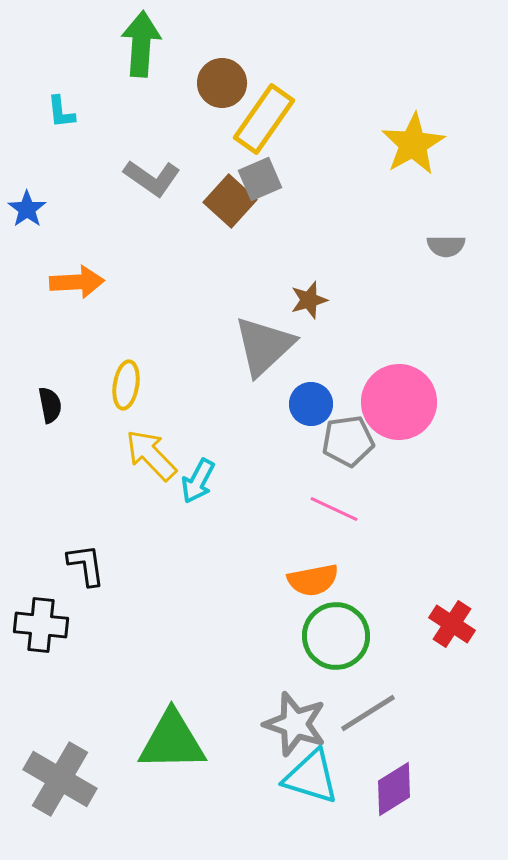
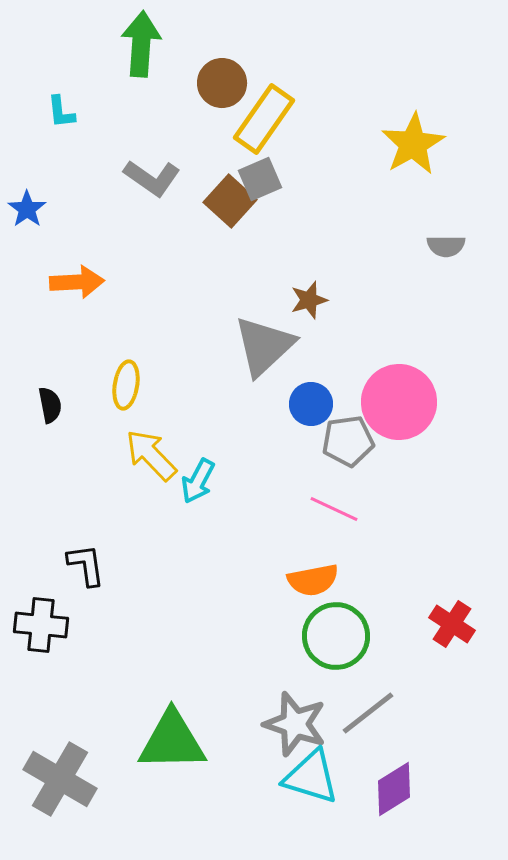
gray line: rotated 6 degrees counterclockwise
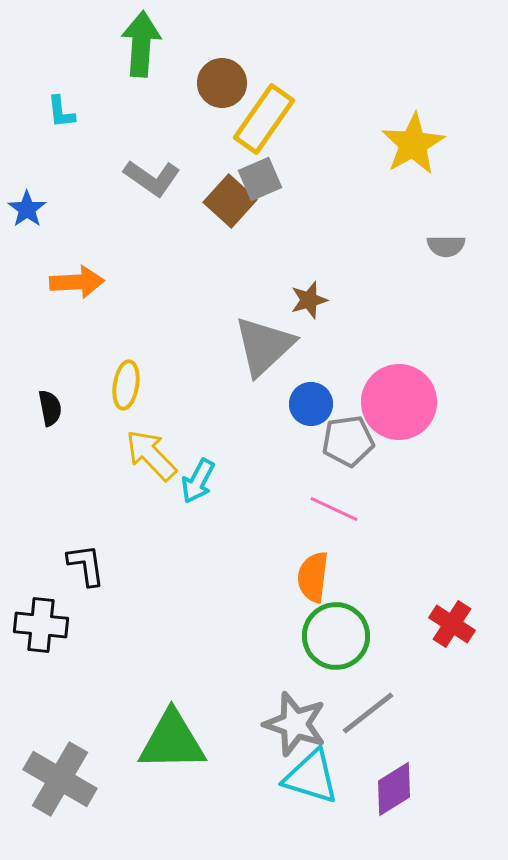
black semicircle: moved 3 px down
orange semicircle: moved 3 px up; rotated 108 degrees clockwise
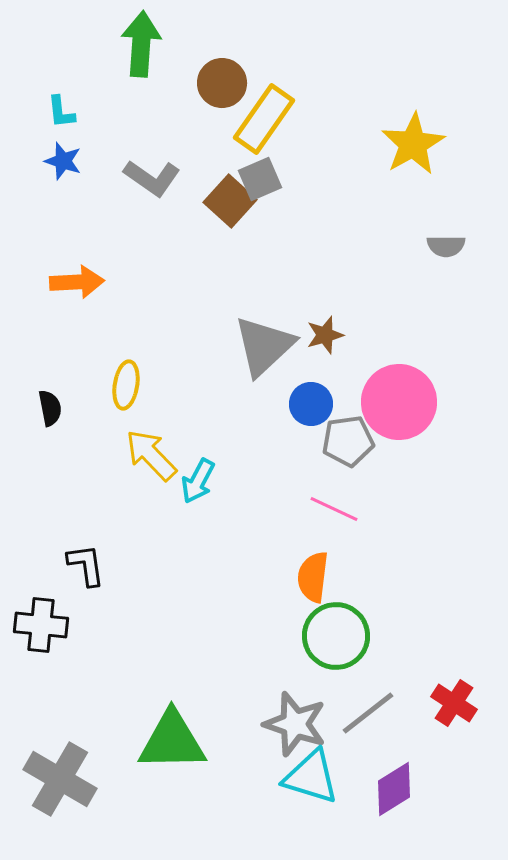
blue star: moved 36 px right, 48 px up; rotated 18 degrees counterclockwise
brown star: moved 16 px right, 35 px down
red cross: moved 2 px right, 79 px down
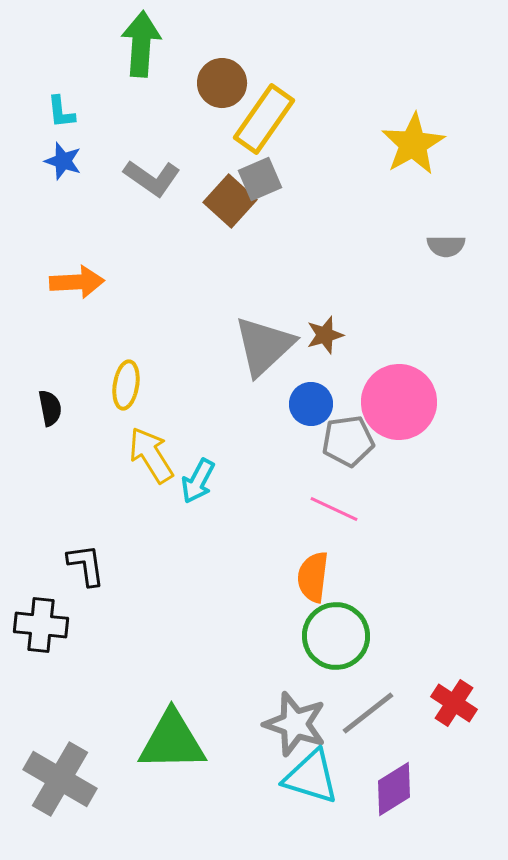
yellow arrow: rotated 12 degrees clockwise
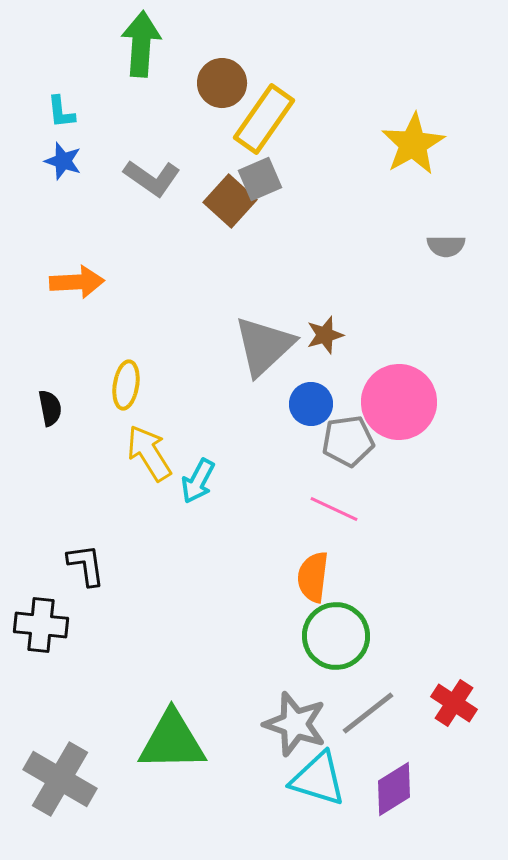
yellow arrow: moved 2 px left, 2 px up
cyan triangle: moved 7 px right, 2 px down
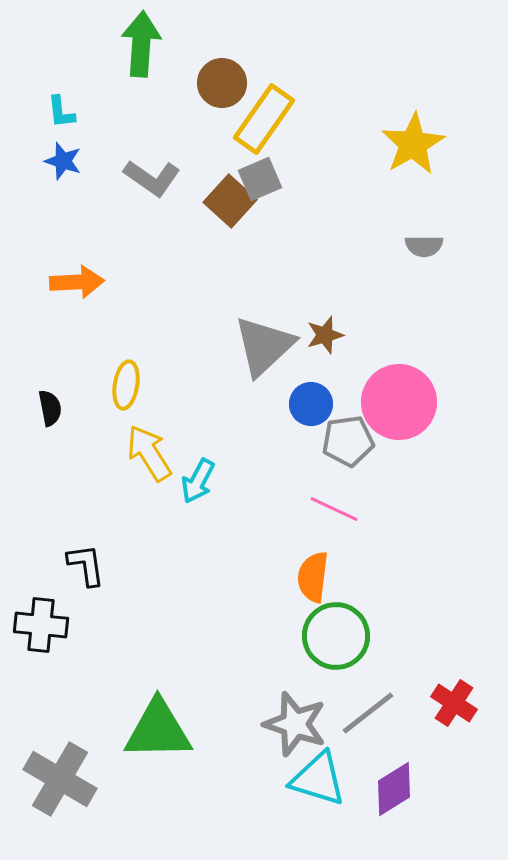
gray semicircle: moved 22 px left
green triangle: moved 14 px left, 11 px up
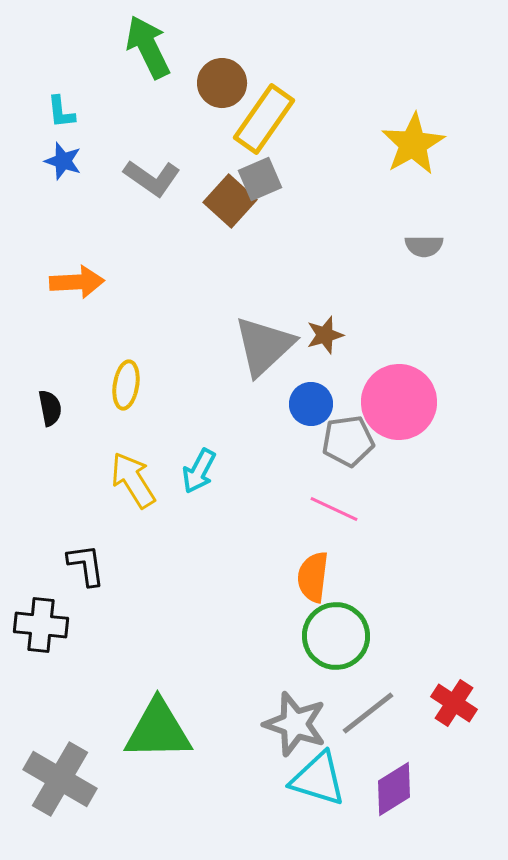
green arrow: moved 7 px right, 3 px down; rotated 30 degrees counterclockwise
yellow arrow: moved 16 px left, 27 px down
cyan arrow: moved 1 px right, 10 px up
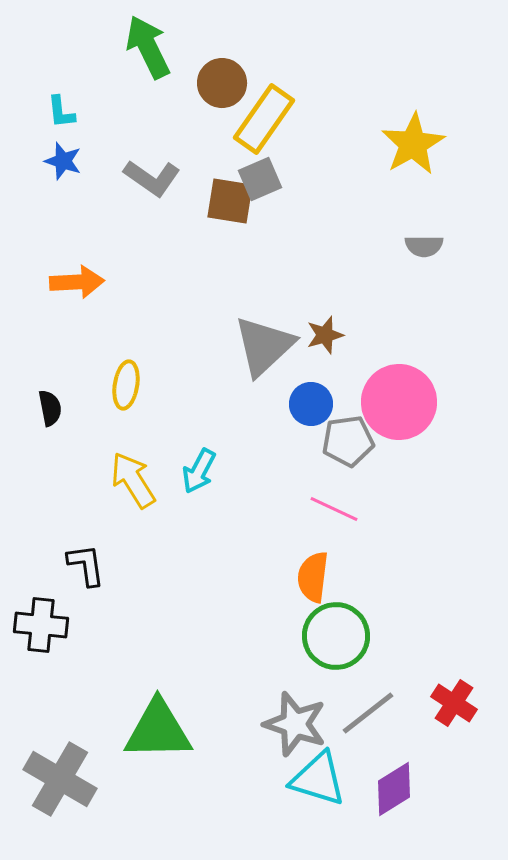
brown square: rotated 33 degrees counterclockwise
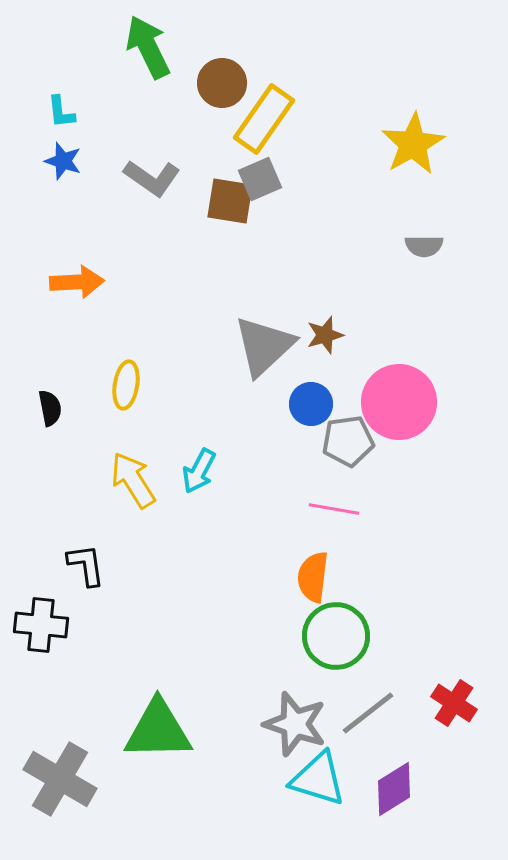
pink line: rotated 15 degrees counterclockwise
